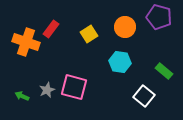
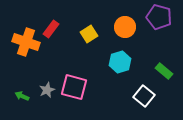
cyan hexagon: rotated 25 degrees counterclockwise
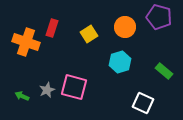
red rectangle: moved 1 px right, 1 px up; rotated 18 degrees counterclockwise
white square: moved 1 px left, 7 px down; rotated 15 degrees counterclockwise
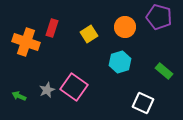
pink square: rotated 20 degrees clockwise
green arrow: moved 3 px left
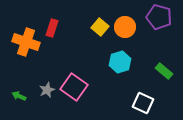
yellow square: moved 11 px right, 7 px up; rotated 18 degrees counterclockwise
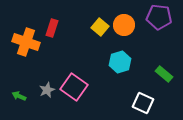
purple pentagon: rotated 10 degrees counterclockwise
orange circle: moved 1 px left, 2 px up
green rectangle: moved 3 px down
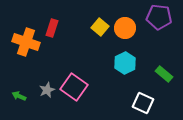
orange circle: moved 1 px right, 3 px down
cyan hexagon: moved 5 px right, 1 px down; rotated 10 degrees counterclockwise
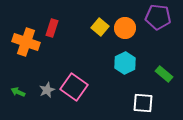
purple pentagon: moved 1 px left
green arrow: moved 1 px left, 4 px up
white square: rotated 20 degrees counterclockwise
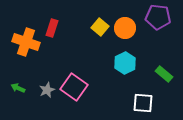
green arrow: moved 4 px up
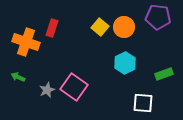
orange circle: moved 1 px left, 1 px up
green rectangle: rotated 60 degrees counterclockwise
green arrow: moved 11 px up
